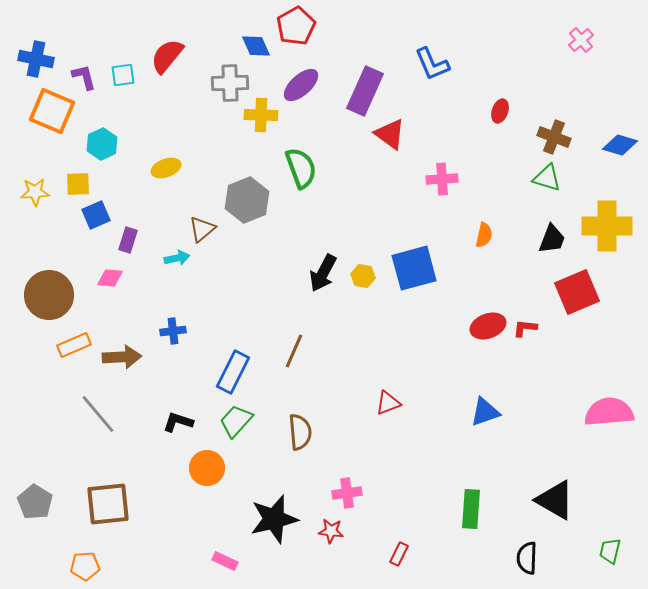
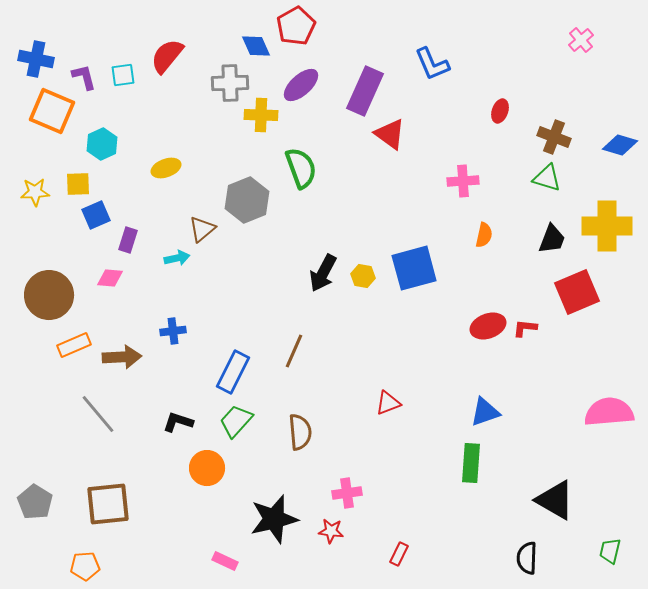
pink cross at (442, 179): moved 21 px right, 2 px down
green rectangle at (471, 509): moved 46 px up
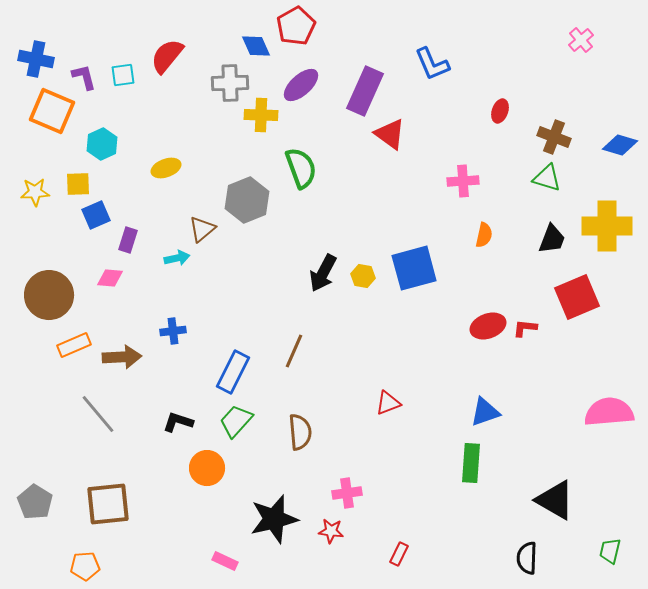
red square at (577, 292): moved 5 px down
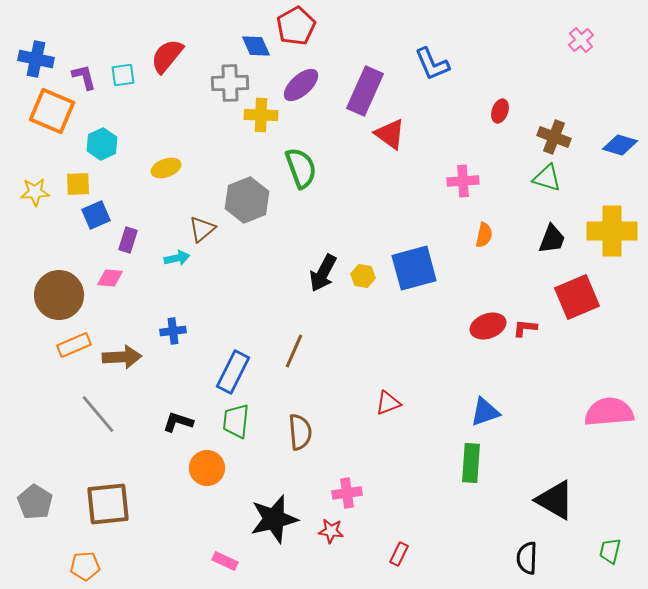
yellow cross at (607, 226): moved 5 px right, 5 px down
brown circle at (49, 295): moved 10 px right
green trapezoid at (236, 421): rotated 36 degrees counterclockwise
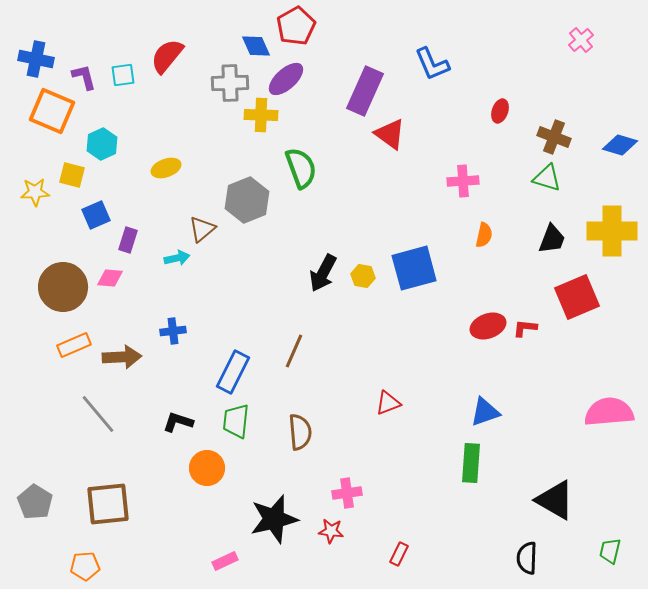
purple ellipse at (301, 85): moved 15 px left, 6 px up
yellow square at (78, 184): moved 6 px left, 9 px up; rotated 16 degrees clockwise
brown circle at (59, 295): moved 4 px right, 8 px up
pink rectangle at (225, 561): rotated 50 degrees counterclockwise
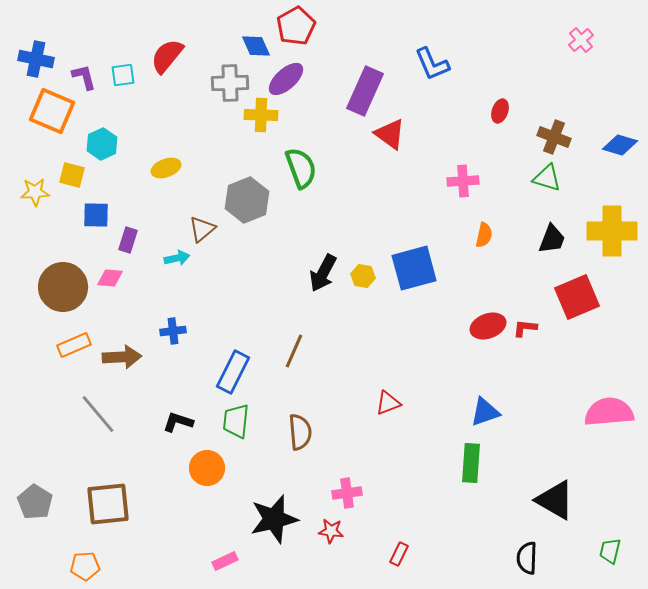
blue square at (96, 215): rotated 24 degrees clockwise
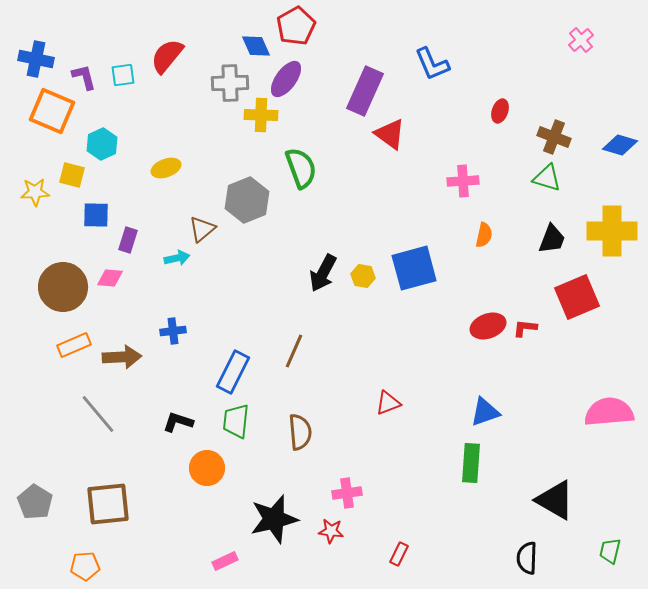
purple ellipse at (286, 79): rotated 12 degrees counterclockwise
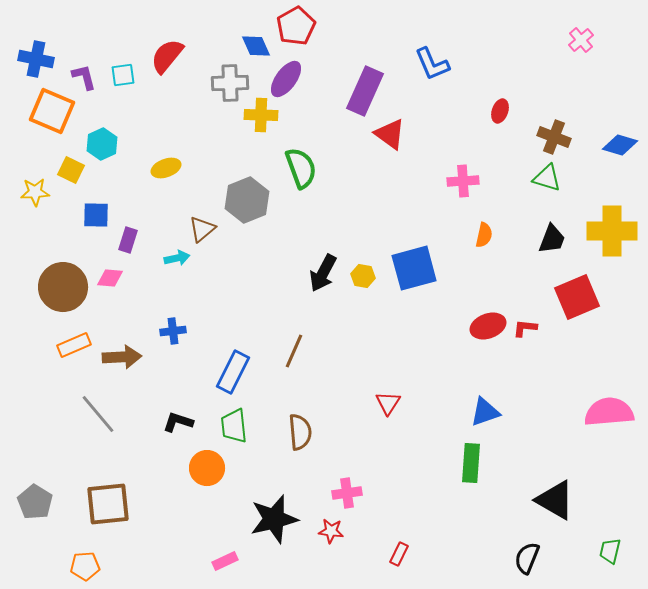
yellow square at (72, 175): moved 1 px left, 5 px up; rotated 12 degrees clockwise
red triangle at (388, 403): rotated 36 degrees counterclockwise
green trapezoid at (236, 421): moved 2 px left, 5 px down; rotated 12 degrees counterclockwise
black semicircle at (527, 558): rotated 20 degrees clockwise
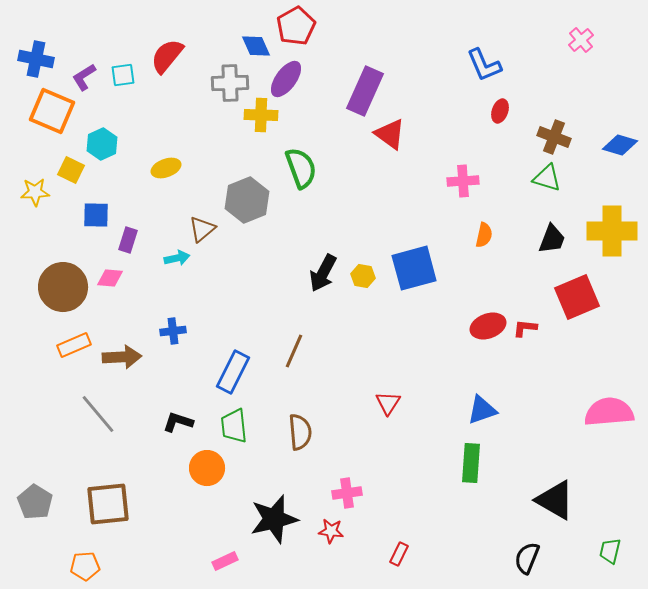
blue L-shape at (432, 64): moved 52 px right, 1 px down
purple L-shape at (84, 77): rotated 108 degrees counterclockwise
blue triangle at (485, 412): moved 3 px left, 2 px up
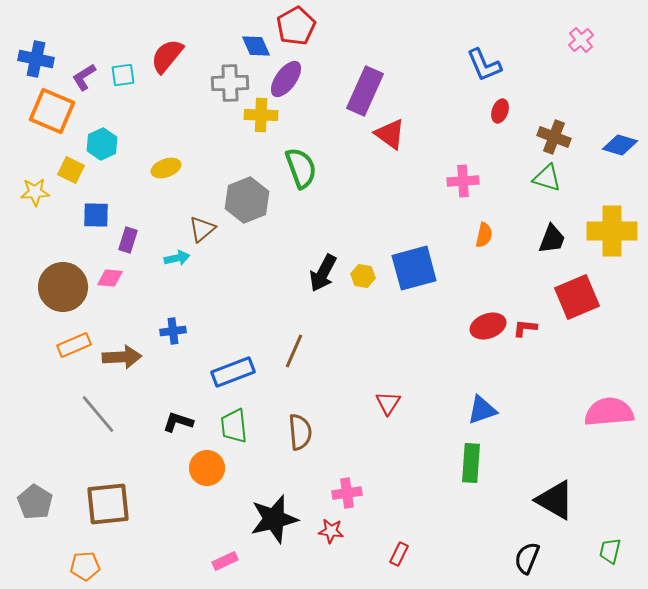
blue rectangle at (233, 372): rotated 42 degrees clockwise
